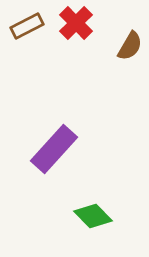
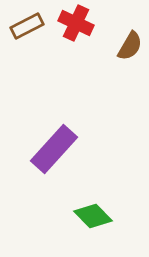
red cross: rotated 20 degrees counterclockwise
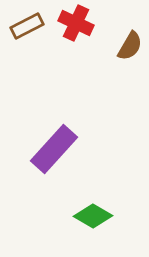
green diamond: rotated 15 degrees counterclockwise
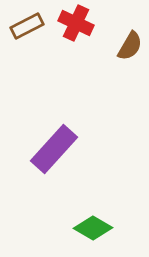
green diamond: moved 12 px down
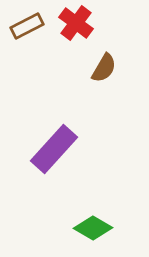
red cross: rotated 12 degrees clockwise
brown semicircle: moved 26 px left, 22 px down
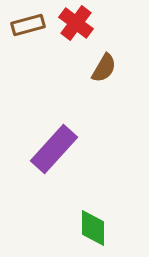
brown rectangle: moved 1 px right, 1 px up; rotated 12 degrees clockwise
green diamond: rotated 60 degrees clockwise
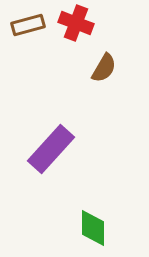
red cross: rotated 16 degrees counterclockwise
purple rectangle: moved 3 px left
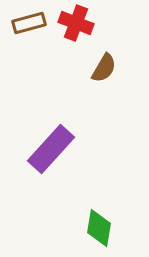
brown rectangle: moved 1 px right, 2 px up
green diamond: moved 6 px right; rotated 9 degrees clockwise
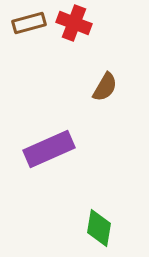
red cross: moved 2 px left
brown semicircle: moved 1 px right, 19 px down
purple rectangle: moved 2 px left; rotated 24 degrees clockwise
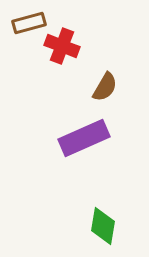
red cross: moved 12 px left, 23 px down
purple rectangle: moved 35 px right, 11 px up
green diamond: moved 4 px right, 2 px up
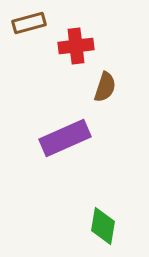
red cross: moved 14 px right; rotated 28 degrees counterclockwise
brown semicircle: rotated 12 degrees counterclockwise
purple rectangle: moved 19 px left
